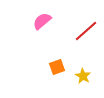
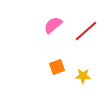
pink semicircle: moved 11 px right, 4 px down
yellow star: rotated 28 degrees counterclockwise
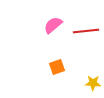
red line: rotated 35 degrees clockwise
yellow star: moved 10 px right, 7 px down
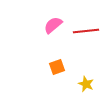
yellow star: moved 7 px left, 1 px down; rotated 21 degrees clockwise
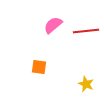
orange square: moved 18 px left; rotated 28 degrees clockwise
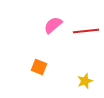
orange square: rotated 14 degrees clockwise
yellow star: moved 1 px left, 3 px up; rotated 28 degrees clockwise
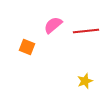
orange square: moved 12 px left, 20 px up
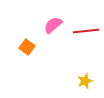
orange square: rotated 14 degrees clockwise
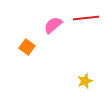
red line: moved 13 px up
